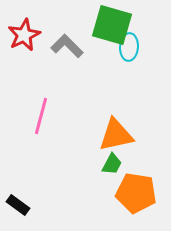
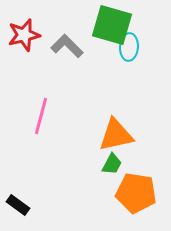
red star: rotated 12 degrees clockwise
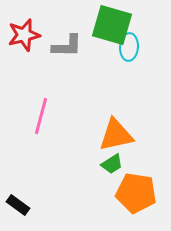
gray L-shape: rotated 136 degrees clockwise
green trapezoid: rotated 30 degrees clockwise
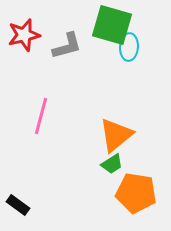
gray L-shape: rotated 16 degrees counterclockwise
orange triangle: rotated 27 degrees counterclockwise
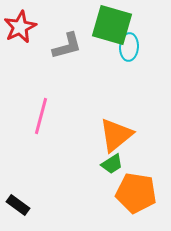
red star: moved 4 px left, 8 px up; rotated 12 degrees counterclockwise
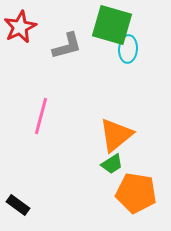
cyan ellipse: moved 1 px left, 2 px down
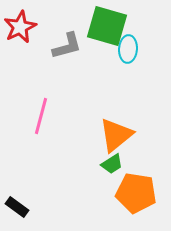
green square: moved 5 px left, 1 px down
black rectangle: moved 1 px left, 2 px down
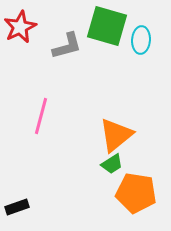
cyan ellipse: moved 13 px right, 9 px up
black rectangle: rotated 55 degrees counterclockwise
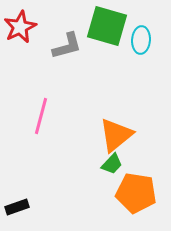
green trapezoid: rotated 15 degrees counterclockwise
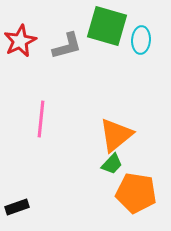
red star: moved 14 px down
pink line: moved 3 px down; rotated 9 degrees counterclockwise
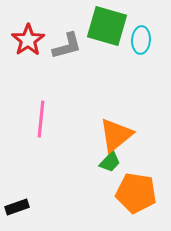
red star: moved 8 px right, 1 px up; rotated 8 degrees counterclockwise
green trapezoid: moved 2 px left, 2 px up
